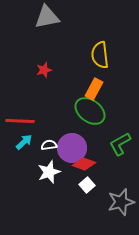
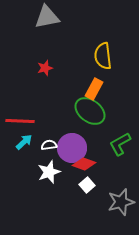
yellow semicircle: moved 3 px right, 1 px down
red star: moved 1 px right, 2 px up
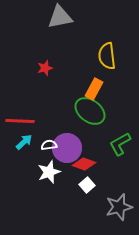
gray triangle: moved 13 px right
yellow semicircle: moved 4 px right
purple circle: moved 5 px left
gray star: moved 2 px left, 5 px down
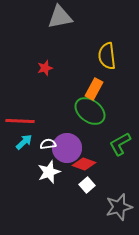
white semicircle: moved 1 px left, 1 px up
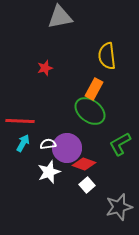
cyan arrow: moved 1 px left, 1 px down; rotated 18 degrees counterclockwise
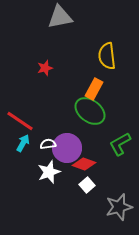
red line: rotated 32 degrees clockwise
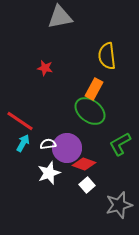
red star: rotated 28 degrees clockwise
white star: moved 1 px down
gray star: moved 2 px up
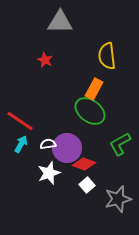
gray triangle: moved 5 px down; rotated 12 degrees clockwise
red star: moved 8 px up; rotated 14 degrees clockwise
cyan arrow: moved 2 px left, 1 px down
gray star: moved 1 px left, 6 px up
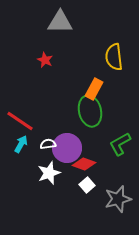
yellow semicircle: moved 7 px right, 1 px down
green ellipse: rotated 40 degrees clockwise
